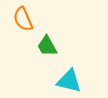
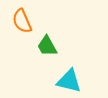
orange semicircle: moved 1 px left, 2 px down
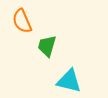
green trapezoid: rotated 45 degrees clockwise
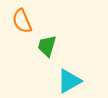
cyan triangle: rotated 44 degrees counterclockwise
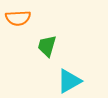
orange semicircle: moved 4 px left, 3 px up; rotated 70 degrees counterclockwise
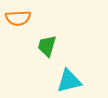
cyan triangle: rotated 16 degrees clockwise
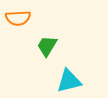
green trapezoid: rotated 15 degrees clockwise
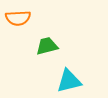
green trapezoid: rotated 45 degrees clockwise
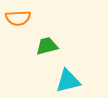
cyan triangle: moved 1 px left
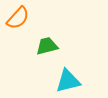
orange semicircle: rotated 45 degrees counterclockwise
